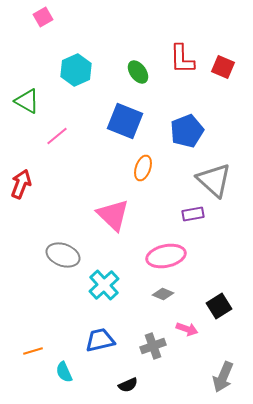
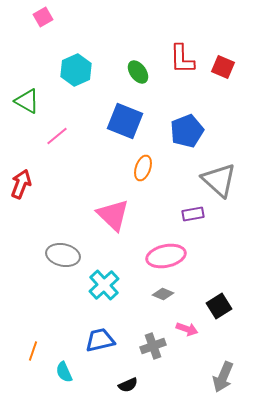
gray triangle: moved 5 px right
gray ellipse: rotated 8 degrees counterclockwise
orange line: rotated 54 degrees counterclockwise
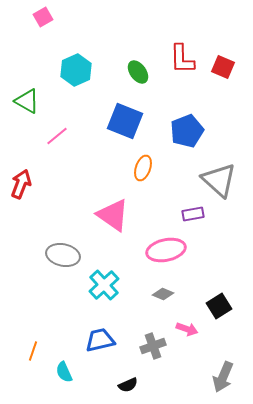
pink triangle: rotated 9 degrees counterclockwise
pink ellipse: moved 6 px up
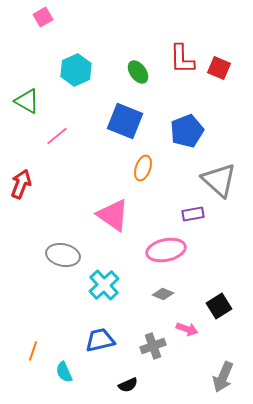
red square: moved 4 px left, 1 px down
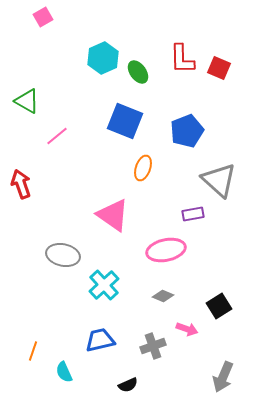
cyan hexagon: moved 27 px right, 12 px up
red arrow: rotated 40 degrees counterclockwise
gray diamond: moved 2 px down
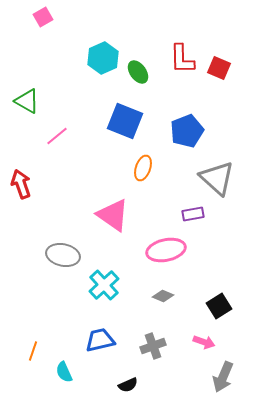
gray triangle: moved 2 px left, 2 px up
pink arrow: moved 17 px right, 13 px down
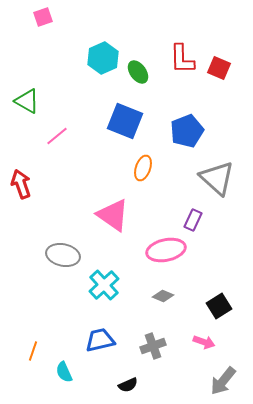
pink square: rotated 12 degrees clockwise
purple rectangle: moved 6 px down; rotated 55 degrees counterclockwise
gray arrow: moved 4 px down; rotated 16 degrees clockwise
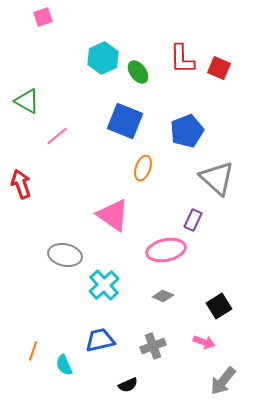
gray ellipse: moved 2 px right
cyan semicircle: moved 7 px up
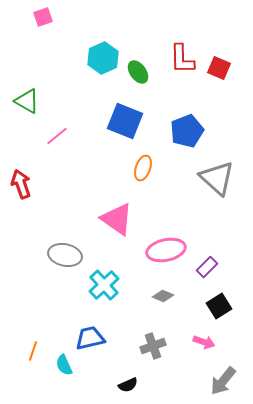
pink triangle: moved 4 px right, 4 px down
purple rectangle: moved 14 px right, 47 px down; rotated 20 degrees clockwise
blue trapezoid: moved 10 px left, 2 px up
